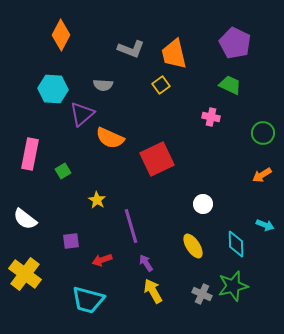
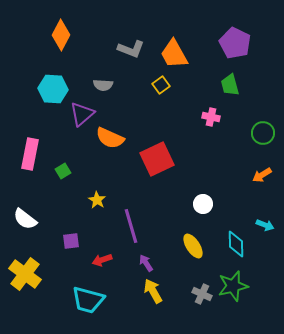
orange trapezoid: rotated 16 degrees counterclockwise
green trapezoid: rotated 130 degrees counterclockwise
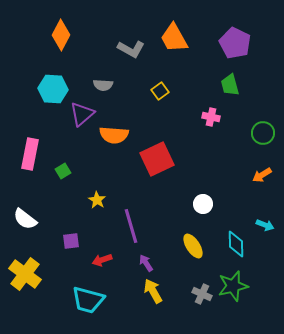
gray L-shape: rotated 8 degrees clockwise
orange trapezoid: moved 16 px up
yellow square: moved 1 px left, 6 px down
orange semicircle: moved 4 px right, 3 px up; rotated 20 degrees counterclockwise
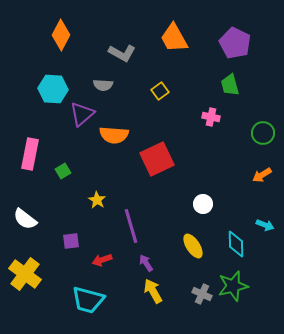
gray L-shape: moved 9 px left, 4 px down
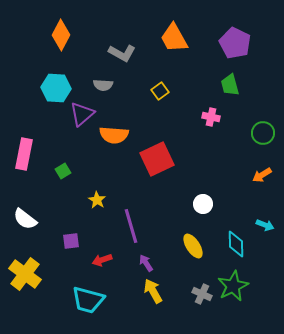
cyan hexagon: moved 3 px right, 1 px up
pink rectangle: moved 6 px left
green star: rotated 12 degrees counterclockwise
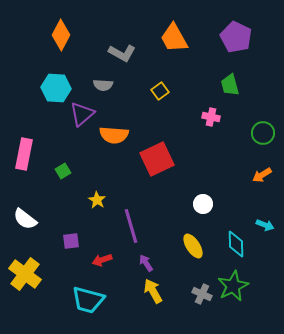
purple pentagon: moved 1 px right, 6 px up
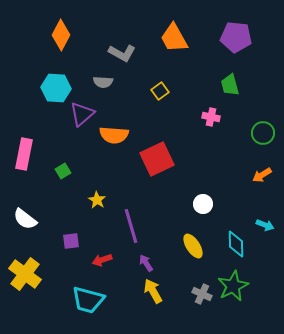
purple pentagon: rotated 20 degrees counterclockwise
gray semicircle: moved 3 px up
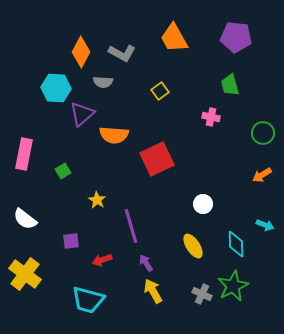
orange diamond: moved 20 px right, 17 px down
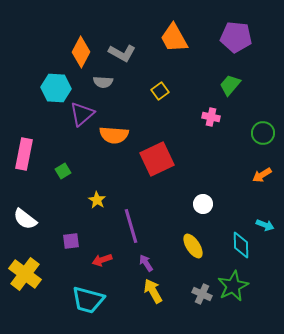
green trapezoid: rotated 55 degrees clockwise
cyan diamond: moved 5 px right, 1 px down
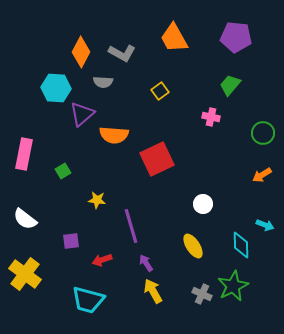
yellow star: rotated 24 degrees counterclockwise
